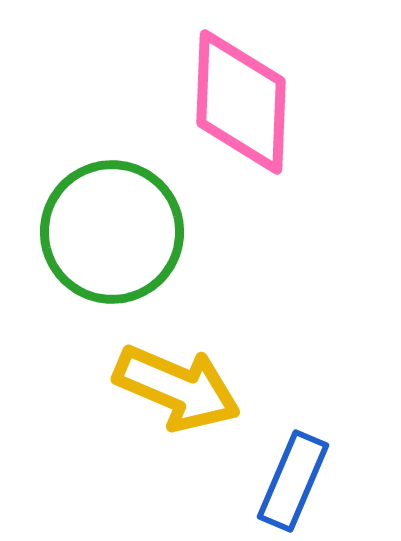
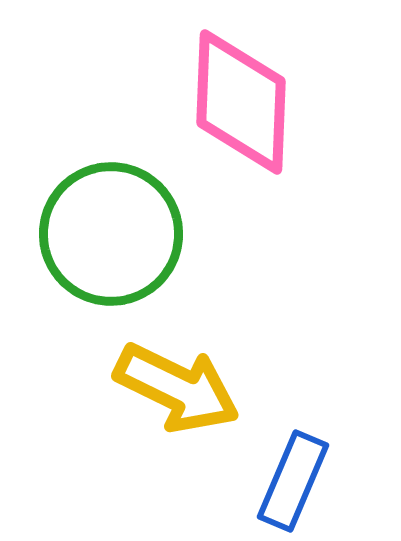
green circle: moved 1 px left, 2 px down
yellow arrow: rotated 3 degrees clockwise
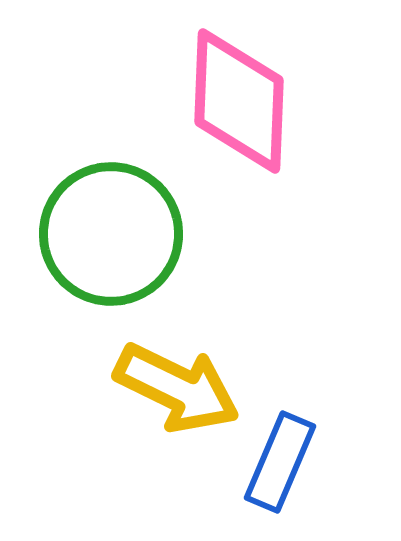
pink diamond: moved 2 px left, 1 px up
blue rectangle: moved 13 px left, 19 px up
